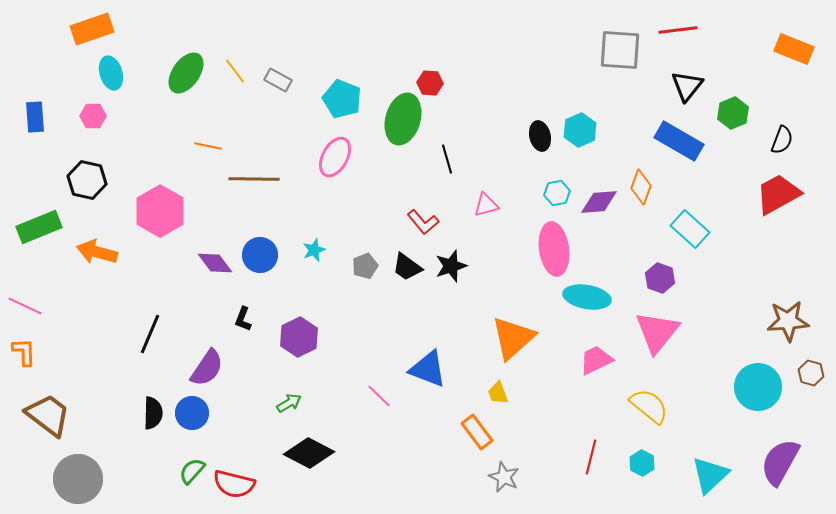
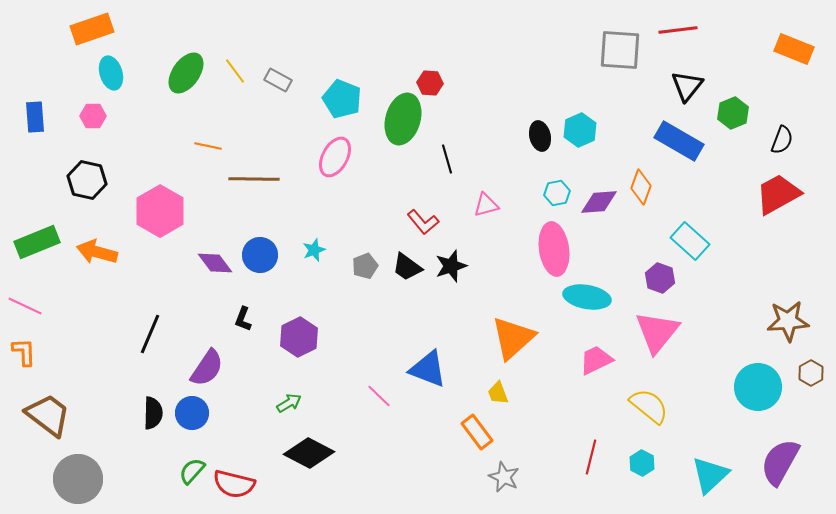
green rectangle at (39, 227): moved 2 px left, 15 px down
cyan rectangle at (690, 229): moved 12 px down
brown hexagon at (811, 373): rotated 15 degrees clockwise
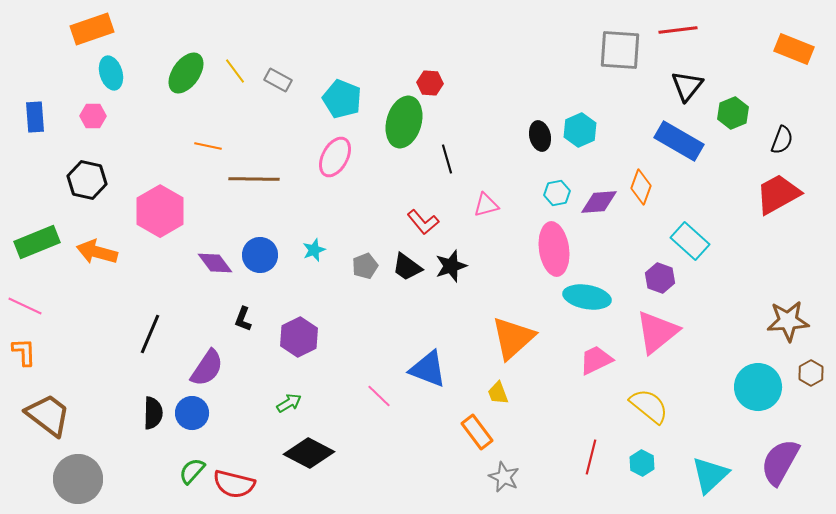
green ellipse at (403, 119): moved 1 px right, 3 px down
pink triangle at (657, 332): rotated 12 degrees clockwise
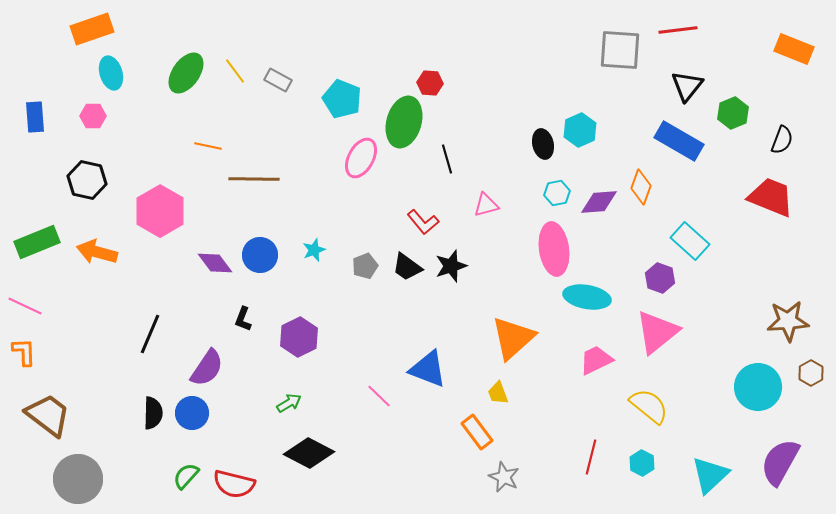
black ellipse at (540, 136): moved 3 px right, 8 px down
pink ellipse at (335, 157): moved 26 px right, 1 px down
red trapezoid at (778, 194): moved 7 px left, 3 px down; rotated 51 degrees clockwise
green semicircle at (192, 471): moved 6 px left, 5 px down
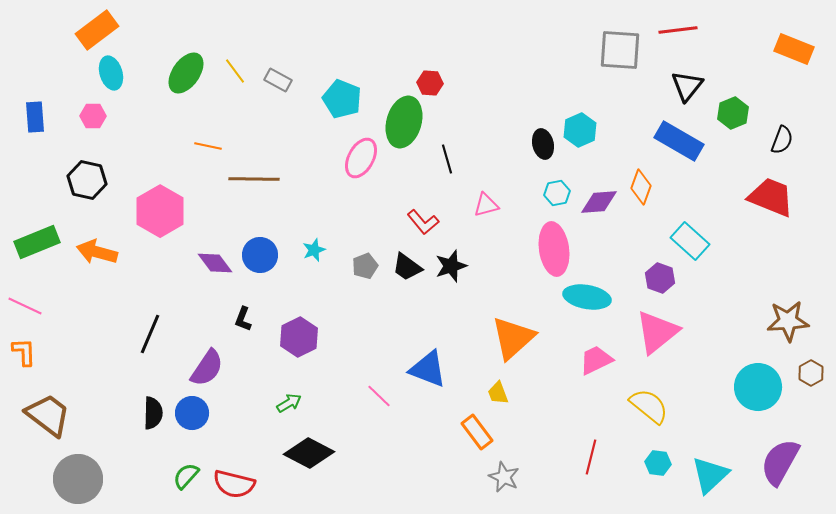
orange rectangle at (92, 29): moved 5 px right, 1 px down; rotated 18 degrees counterclockwise
cyan hexagon at (642, 463): moved 16 px right; rotated 20 degrees counterclockwise
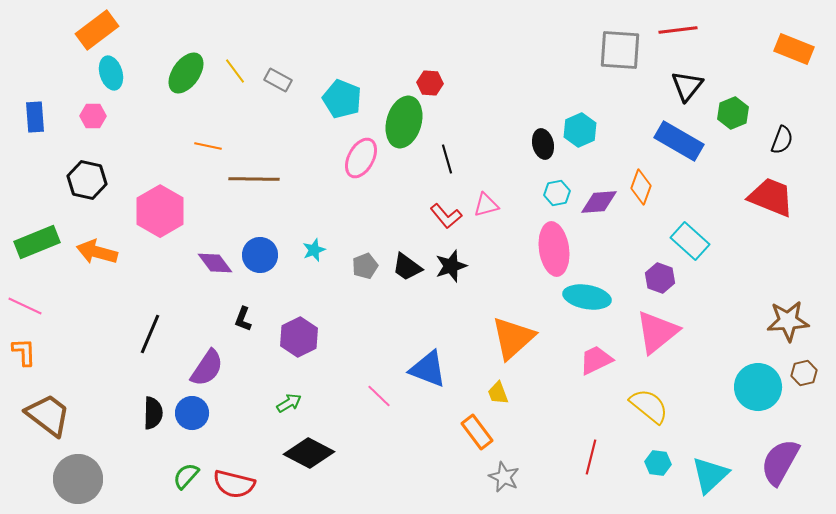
red L-shape at (423, 222): moved 23 px right, 6 px up
brown hexagon at (811, 373): moved 7 px left; rotated 15 degrees clockwise
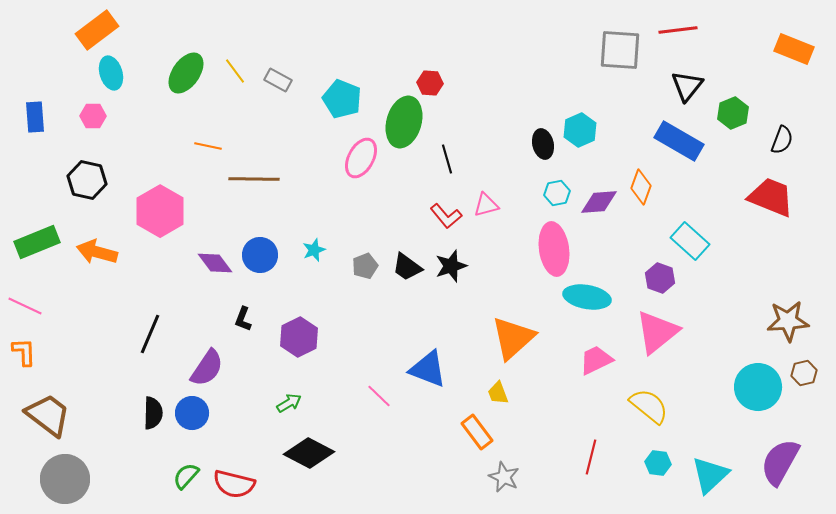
gray circle at (78, 479): moved 13 px left
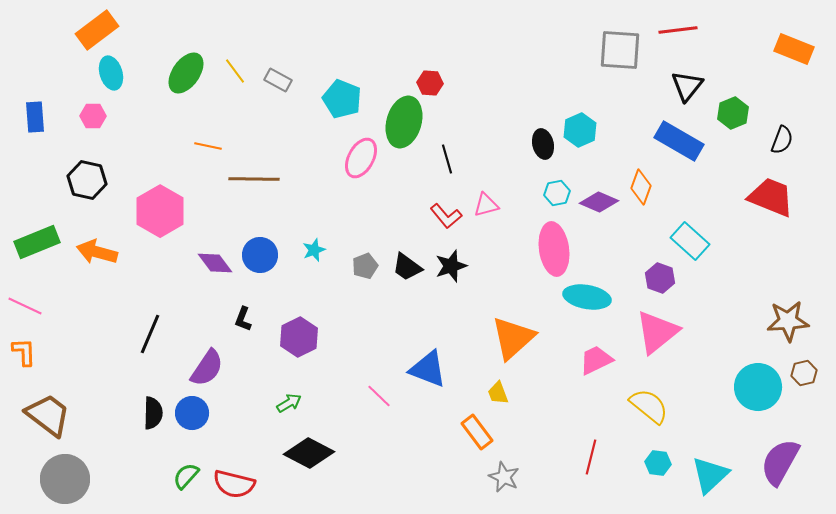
purple diamond at (599, 202): rotated 27 degrees clockwise
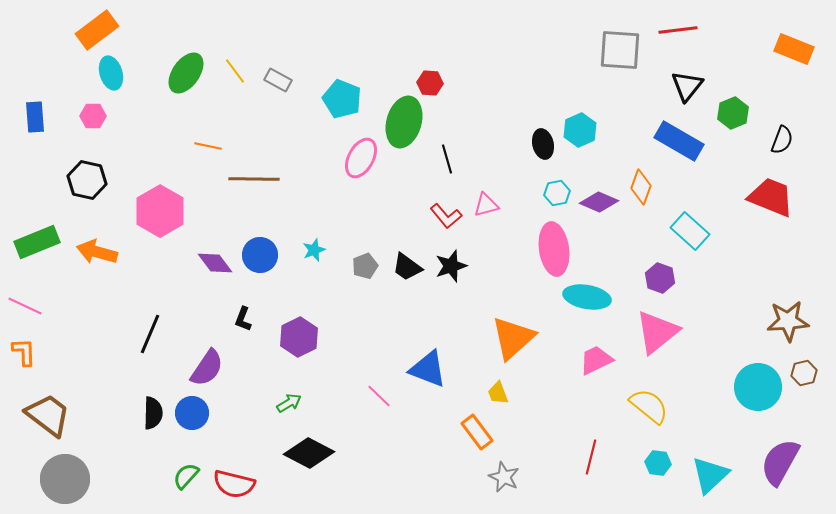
cyan rectangle at (690, 241): moved 10 px up
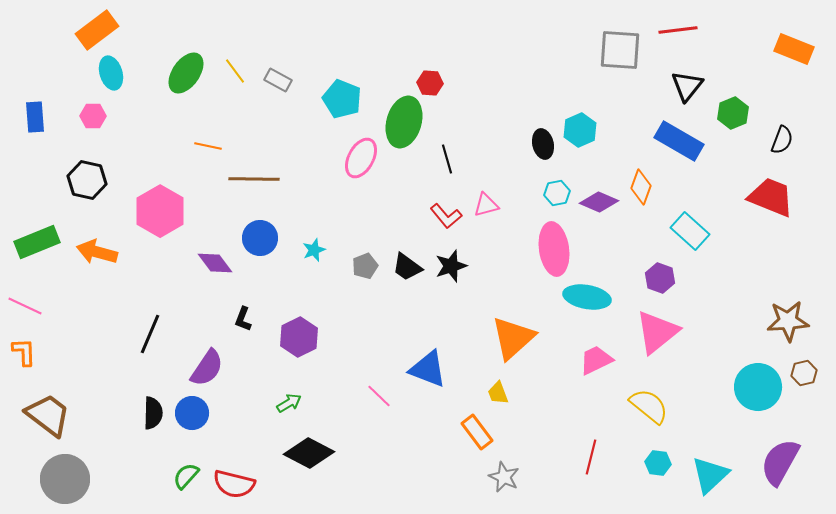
blue circle at (260, 255): moved 17 px up
